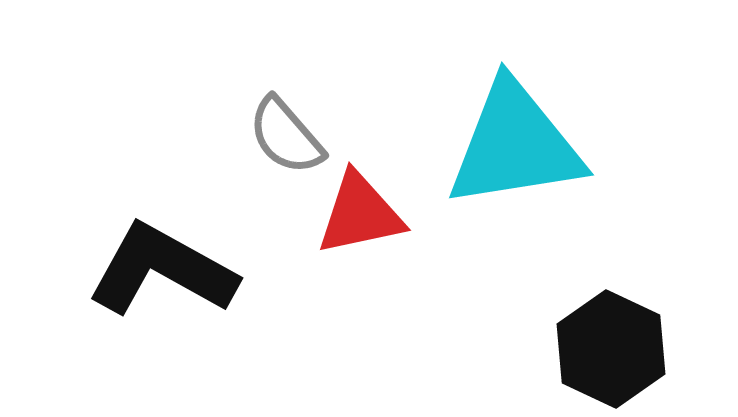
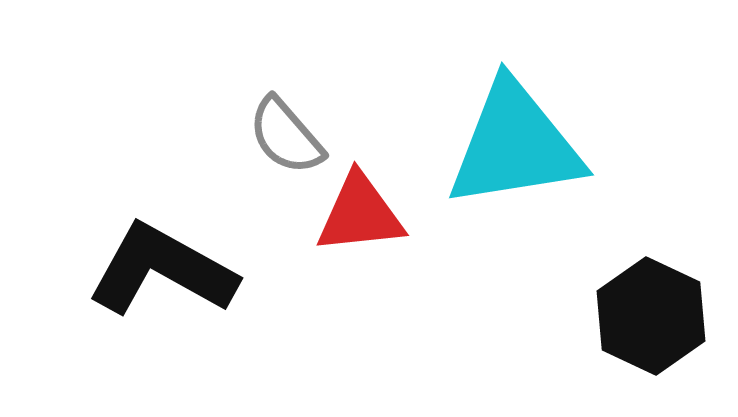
red triangle: rotated 6 degrees clockwise
black hexagon: moved 40 px right, 33 px up
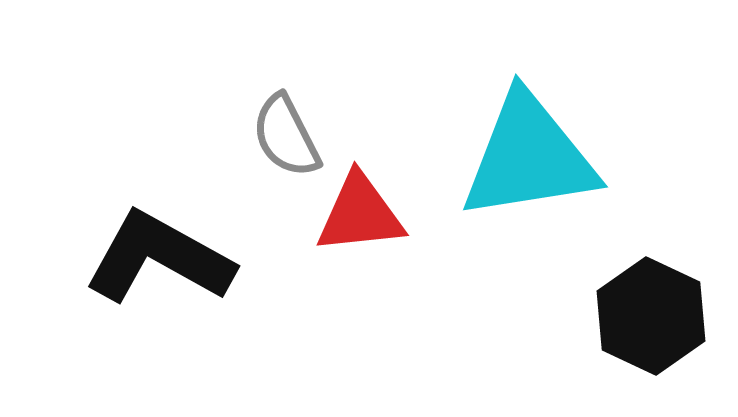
gray semicircle: rotated 14 degrees clockwise
cyan triangle: moved 14 px right, 12 px down
black L-shape: moved 3 px left, 12 px up
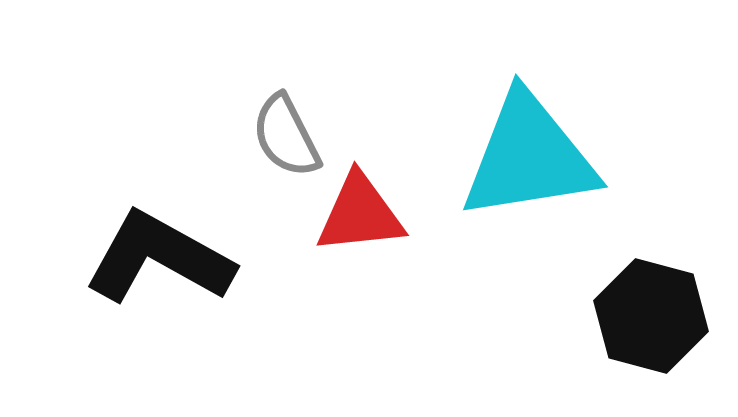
black hexagon: rotated 10 degrees counterclockwise
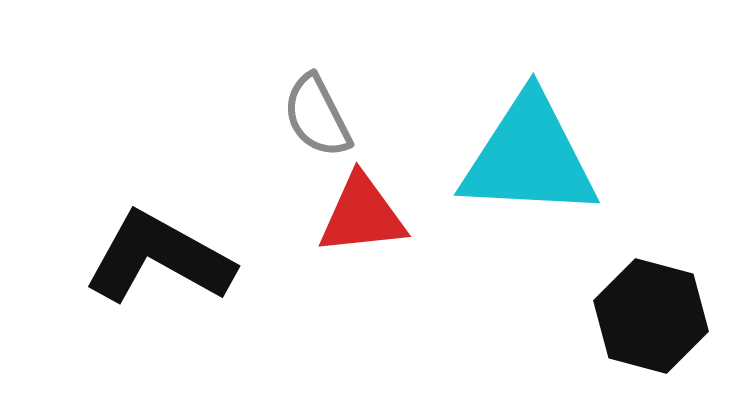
gray semicircle: moved 31 px right, 20 px up
cyan triangle: rotated 12 degrees clockwise
red triangle: moved 2 px right, 1 px down
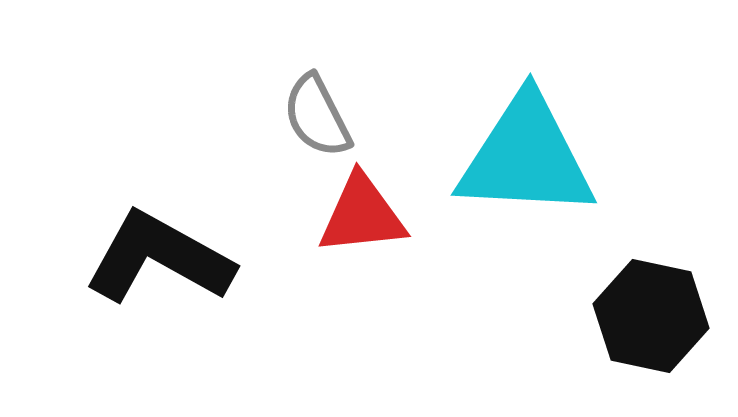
cyan triangle: moved 3 px left
black hexagon: rotated 3 degrees counterclockwise
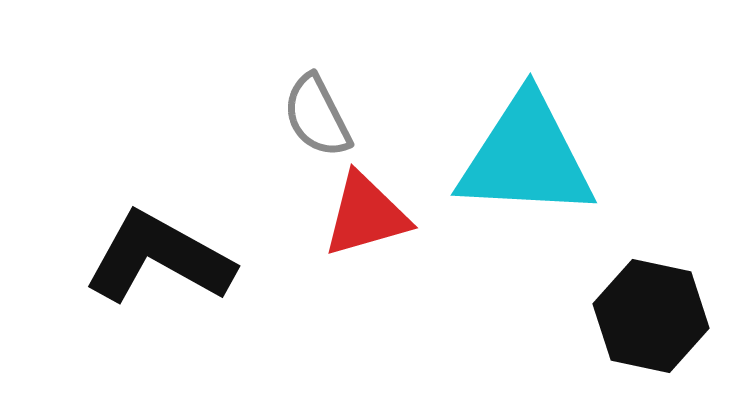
red triangle: moved 4 px right; rotated 10 degrees counterclockwise
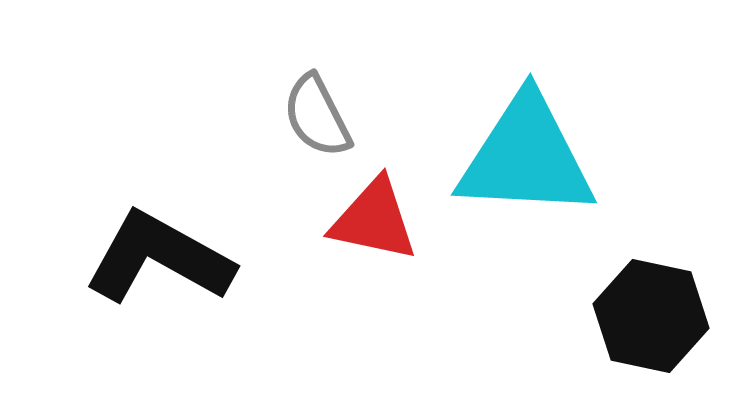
red triangle: moved 8 px right, 5 px down; rotated 28 degrees clockwise
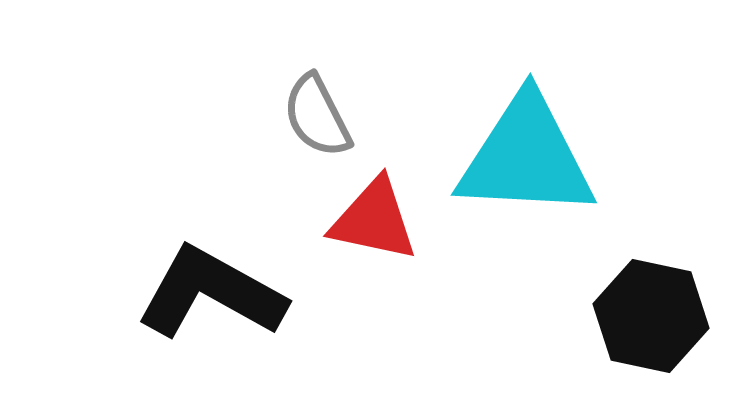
black L-shape: moved 52 px right, 35 px down
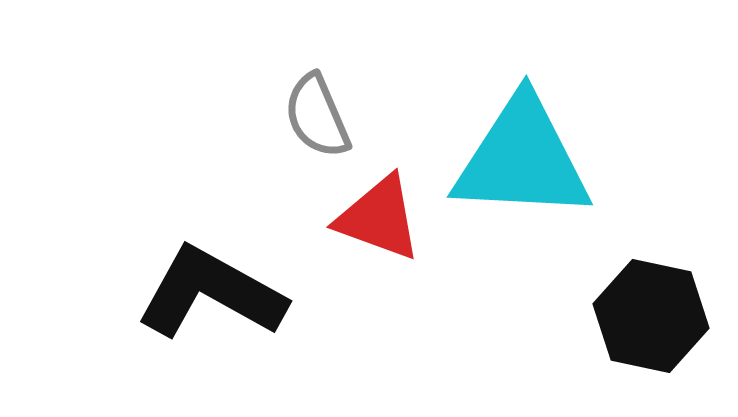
gray semicircle: rotated 4 degrees clockwise
cyan triangle: moved 4 px left, 2 px down
red triangle: moved 5 px right, 2 px up; rotated 8 degrees clockwise
